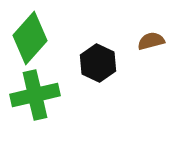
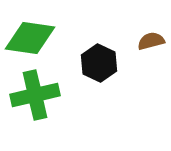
green diamond: rotated 57 degrees clockwise
black hexagon: moved 1 px right
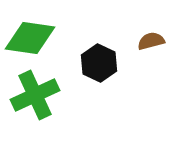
green cross: rotated 12 degrees counterclockwise
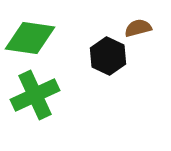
brown semicircle: moved 13 px left, 13 px up
black hexagon: moved 9 px right, 7 px up
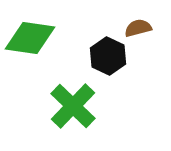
green cross: moved 38 px right, 11 px down; rotated 21 degrees counterclockwise
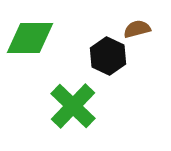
brown semicircle: moved 1 px left, 1 px down
green diamond: rotated 9 degrees counterclockwise
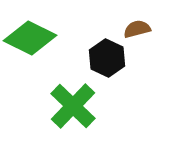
green diamond: rotated 27 degrees clockwise
black hexagon: moved 1 px left, 2 px down
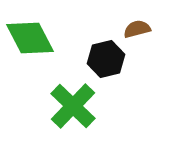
green diamond: rotated 36 degrees clockwise
black hexagon: moved 1 px left, 1 px down; rotated 21 degrees clockwise
